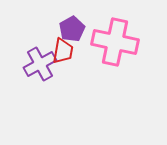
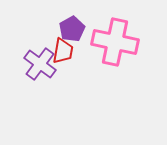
purple cross: rotated 24 degrees counterclockwise
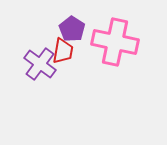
purple pentagon: rotated 10 degrees counterclockwise
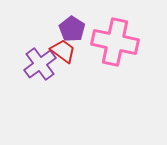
red trapezoid: rotated 64 degrees counterclockwise
purple cross: rotated 16 degrees clockwise
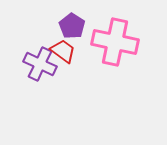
purple pentagon: moved 3 px up
purple cross: rotated 28 degrees counterclockwise
